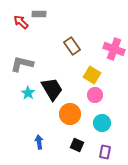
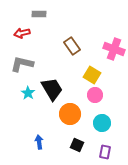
red arrow: moved 1 px right, 11 px down; rotated 56 degrees counterclockwise
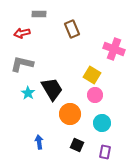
brown rectangle: moved 17 px up; rotated 12 degrees clockwise
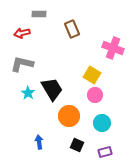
pink cross: moved 1 px left, 1 px up
orange circle: moved 1 px left, 2 px down
purple rectangle: rotated 64 degrees clockwise
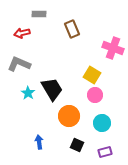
gray L-shape: moved 3 px left; rotated 10 degrees clockwise
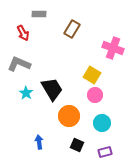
brown rectangle: rotated 54 degrees clockwise
red arrow: moved 1 px right; rotated 105 degrees counterclockwise
cyan star: moved 2 px left
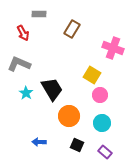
pink circle: moved 5 px right
blue arrow: rotated 80 degrees counterclockwise
purple rectangle: rotated 56 degrees clockwise
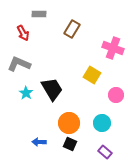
pink circle: moved 16 px right
orange circle: moved 7 px down
black square: moved 7 px left, 1 px up
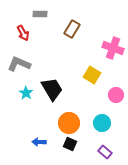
gray rectangle: moved 1 px right
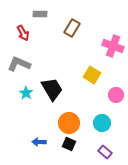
brown rectangle: moved 1 px up
pink cross: moved 2 px up
black square: moved 1 px left
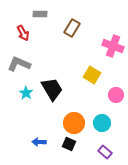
orange circle: moved 5 px right
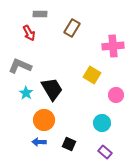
red arrow: moved 6 px right
pink cross: rotated 25 degrees counterclockwise
gray L-shape: moved 1 px right, 2 px down
orange circle: moved 30 px left, 3 px up
